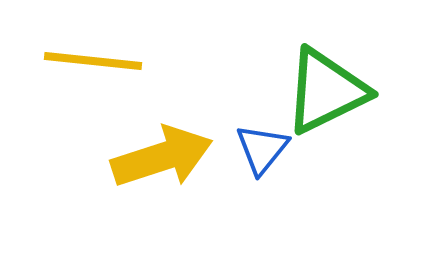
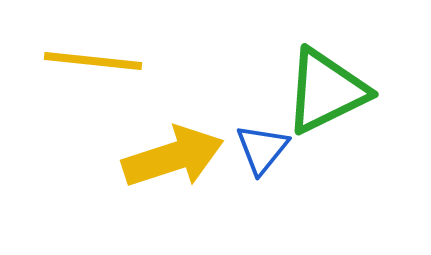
yellow arrow: moved 11 px right
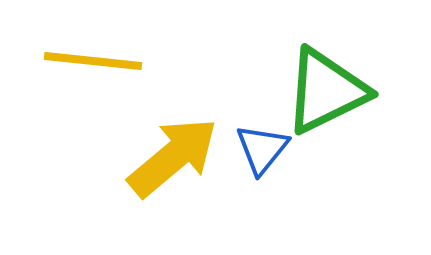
yellow arrow: rotated 22 degrees counterclockwise
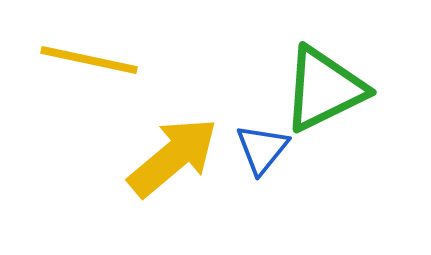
yellow line: moved 4 px left, 1 px up; rotated 6 degrees clockwise
green triangle: moved 2 px left, 2 px up
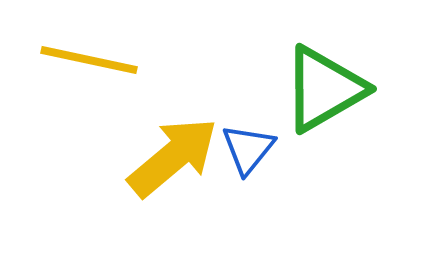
green triangle: rotated 4 degrees counterclockwise
blue triangle: moved 14 px left
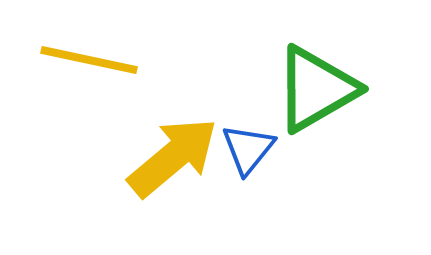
green triangle: moved 8 px left
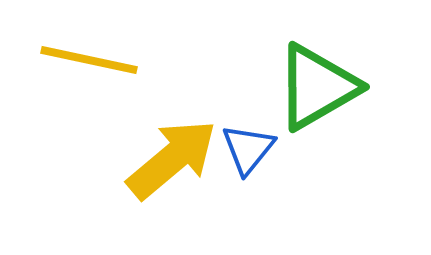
green triangle: moved 1 px right, 2 px up
yellow arrow: moved 1 px left, 2 px down
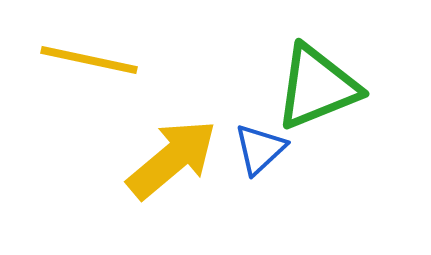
green triangle: rotated 8 degrees clockwise
blue triangle: moved 12 px right; rotated 8 degrees clockwise
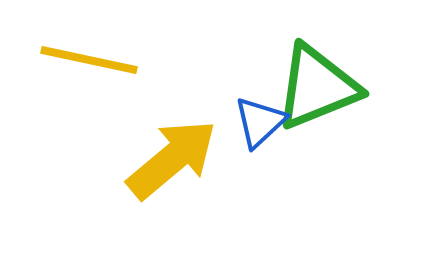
blue triangle: moved 27 px up
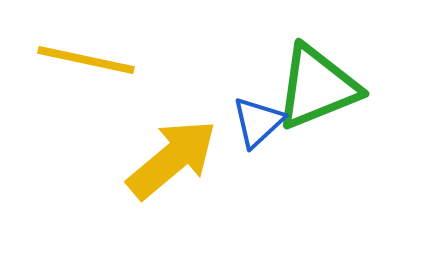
yellow line: moved 3 px left
blue triangle: moved 2 px left
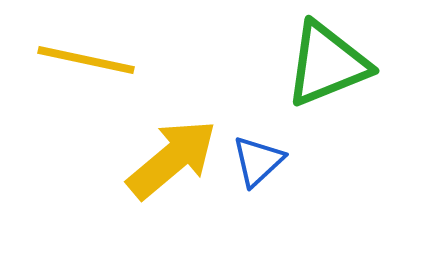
green triangle: moved 10 px right, 23 px up
blue triangle: moved 39 px down
